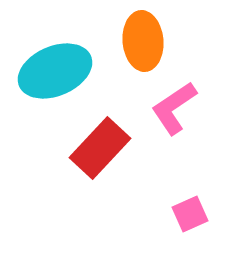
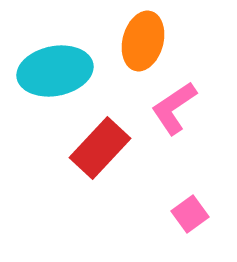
orange ellipse: rotated 20 degrees clockwise
cyan ellipse: rotated 12 degrees clockwise
pink square: rotated 12 degrees counterclockwise
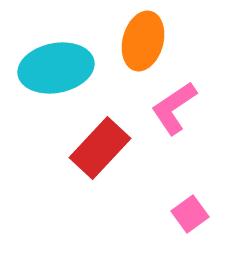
cyan ellipse: moved 1 px right, 3 px up
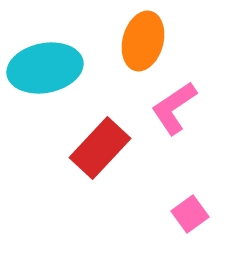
cyan ellipse: moved 11 px left
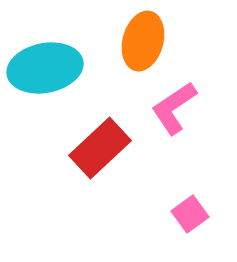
red rectangle: rotated 4 degrees clockwise
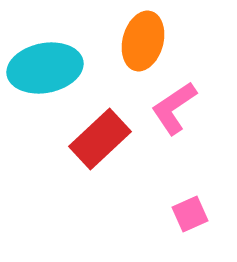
red rectangle: moved 9 px up
pink square: rotated 12 degrees clockwise
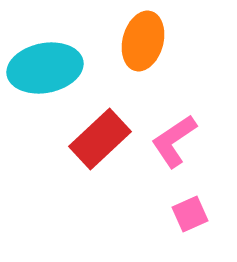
pink L-shape: moved 33 px down
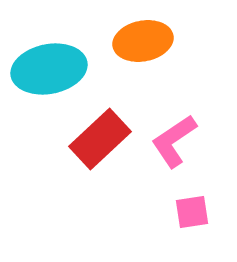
orange ellipse: rotated 64 degrees clockwise
cyan ellipse: moved 4 px right, 1 px down
pink square: moved 2 px right, 2 px up; rotated 15 degrees clockwise
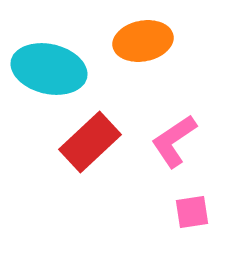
cyan ellipse: rotated 24 degrees clockwise
red rectangle: moved 10 px left, 3 px down
